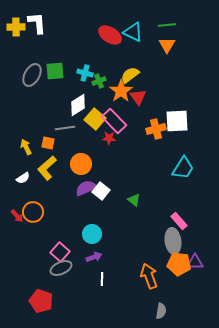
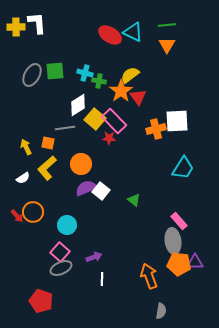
green cross at (99, 81): rotated 32 degrees clockwise
cyan circle at (92, 234): moved 25 px left, 9 px up
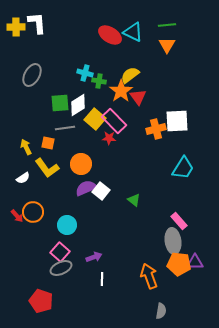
green square at (55, 71): moved 5 px right, 32 px down
yellow L-shape at (47, 168): rotated 85 degrees counterclockwise
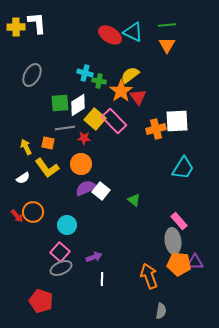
red star at (109, 138): moved 25 px left
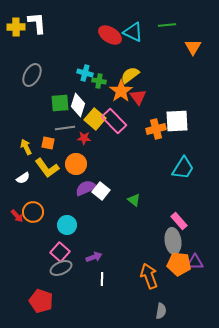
orange triangle at (167, 45): moved 26 px right, 2 px down
white diamond at (78, 105): rotated 40 degrees counterclockwise
orange circle at (81, 164): moved 5 px left
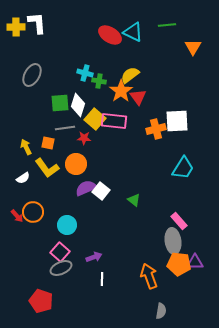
pink rectangle at (114, 121): rotated 40 degrees counterclockwise
